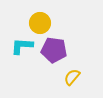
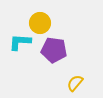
cyan L-shape: moved 2 px left, 4 px up
yellow semicircle: moved 3 px right, 6 px down
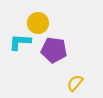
yellow circle: moved 2 px left
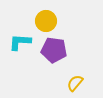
yellow circle: moved 8 px right, 2 px up
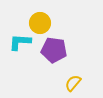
yellow circle: moved 6 px left, 2 px down
yellow semicircle: moved 2 px left
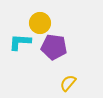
purple pentagon: moved 3 px up
yellow semicircle: moved 5 px left
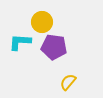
yellow circle: moved 2 px right, 1 px up
yellow semicircle: moved 1 px up
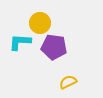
yellow circle: moved 2 px left, 1 px down
yellow semicircle: rotated 24 degrees clockwise
